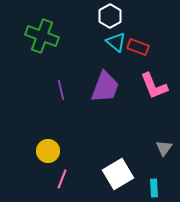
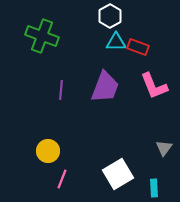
cyan triangle: rotated 40 degrees counterclockwise
purple line: rotated 18 degrees clockwise
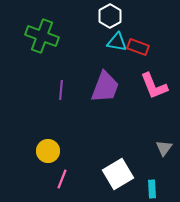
cyan triangle: moved 1 px right; rotated 10 degrees clockwise
cyan rectangle: moved 2 px left, 1 px down
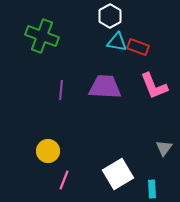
purple trapezoid: rotated 108 degrees counterclockwise
pink line: moved 2 px right, 1 px down
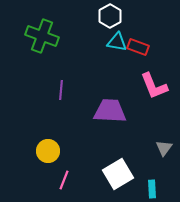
purple trapezoid: moved 5 px right, 24 px down
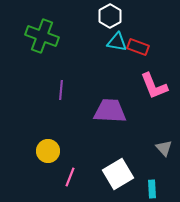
gray triangle: rotated 18 degrees counterclockwise
pink line: moved 6 px right, 3 px up
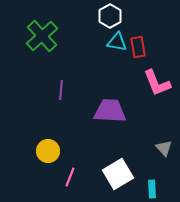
green cross: rotated 28 degrees clockwise
red rectangle: rotated 60 degrees clockwise
pink L-shape: moved 3 px right, 3 px up
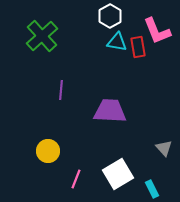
pink L-shape: moved 52 px up
pink line: moved 6 px right, 2 px down
cyan rectangle: rotated 24 degrees counterclockwise
